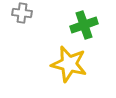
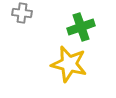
green cross: moved 3 px left, 2 px down
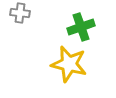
gray cross: moved 2 px left
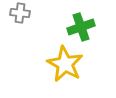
yellow star: moved 4 px left; rotated 15 degrees clockwise
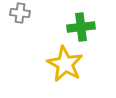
green cross: rotated 12 degrees clockwise
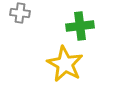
green cross: moved 1 px left, 1 px up
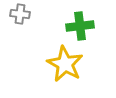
gray cross: moved 1 px down
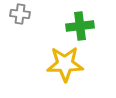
yellow star: rotated 30 degrees counterclockwise
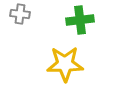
green cross: moved 6 px up
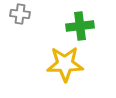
green cross: moved 6 px down
